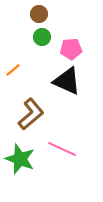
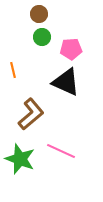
orange line: rotated 63 degrees counterclockwise
black triangle: moved 1 px left, 1 px down
pink line: moved 1 px left, 2 px down
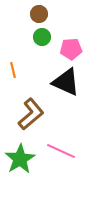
green star: rotated 20 degrees clockwise
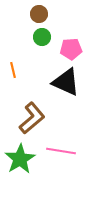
brown L-shape: moved 1 px right, 4 px down
pink line: rotated 16 degrees counterclockwise
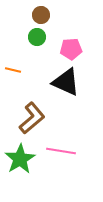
brown circle: moved 2 px right, 1 px down
green circle: moved 5 px left
orange line: rotated 63 degrees counterclockwise
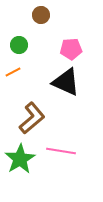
green circle: moved 18 px left, 8 px down
orange line: moved 2 px down; rotated 42 degrees counterclockwise
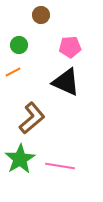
pink pentagon: moved 1 px left, 2 px up
pink line: moved 1 px left, 15 px down
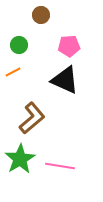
pink pentagon: moved 1 px left, 1 px up
black triangle: moved 1 px left, 2 px up
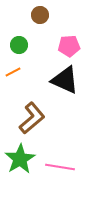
brown circle: moved 1 px left
pink line: moved 1 px down
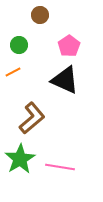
pink pentagon: rotated 30 degrees counterclockwise
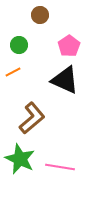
green star: rotated 16 degrees counterclockwise
